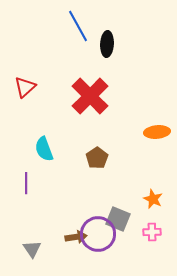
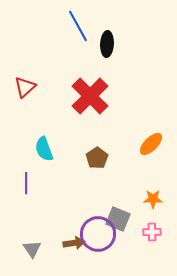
orange ellipse: moved 6 px left, 12 px down; rotated 40 degrees counterclockwise
orange star: rotated 24 degrees counterclockwise
brown arrow: moved 2 px left, 6 px down
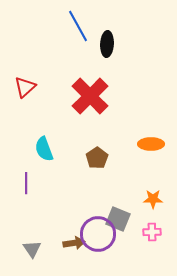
orange ellipse: rotated 45 degrees clockwise
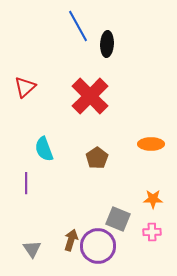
purple circle: moved 12 px down
brown arrow: moved 3 px left, 3 px up; rotated 65 degrees counterclockwise
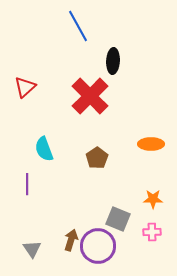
black ellipse: moved 6 px right, 17 px down
purple line: moved 1 px right, 1 px down
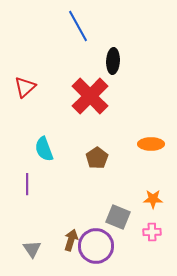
gray square: moved 2 px up
purple circle: moved 2 px left
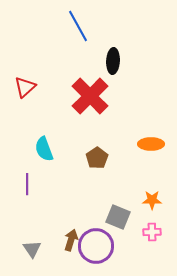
orange star: moved 1 px left, 1 px down
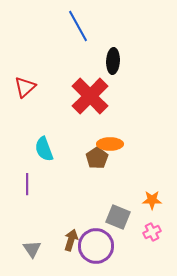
orange ellipse: moved 41 px left
pink cross: rotated 24 degrees counterclockwise
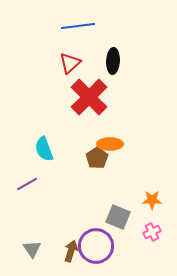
blue line: rotated 68 degrees counterclockwise
red triangle: moved 45 px right, 24 px up
red cross: moved 1 px left, 1 px down
purple line: rotated 60 degrees clockwise
brown arrow: moved 11 px down
